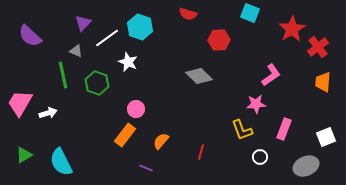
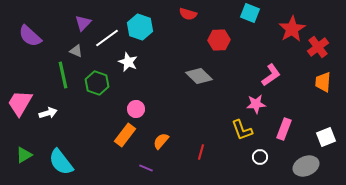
cyan semicircle: rotated 12 degrees counterclockwise
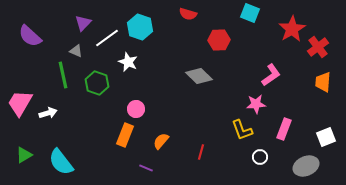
orange rectangle: rotated 15 degrees counterclockwise
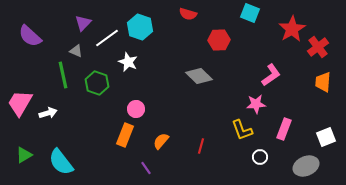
red line: moved 6 px up
purple line: rotated 32 degrees clockwise
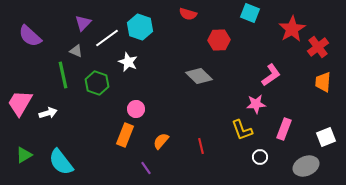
red line: rotated 28 degrees counterclockwise
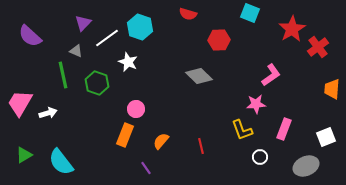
orange trapezoid: moved 9 px right, 7 px down
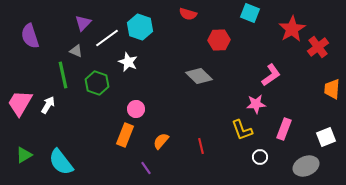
purple semicircle: rotated 30 degrees clockwise
white arrow: moved 8 px up; rotated 42 degrees counterclockwise
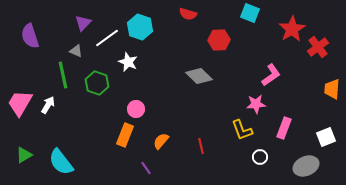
pink rectangle: moved 1 px up
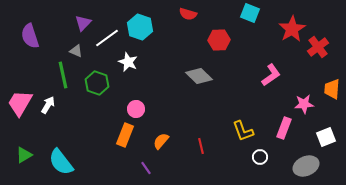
pink star: moved 48 px right
yellow L-shape: moved 1 px right, 1 px down
